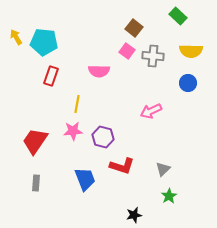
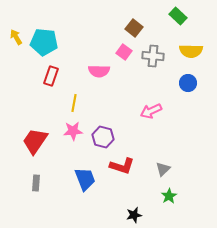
pink square: moved 3 px left, 1 px down
yellow line: moved 3 px left, 1 px up
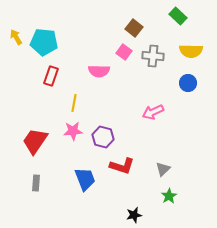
pink arrow: moved 2 px right, 1 px down
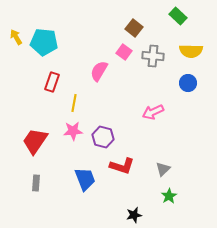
pink semicircle: rotated 120 degrees clockwise
red rectangle: moved 1 px right, 6 px down
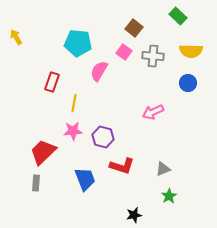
cyan pentagon: moved 34 px right, 1 px down
red trapezoid: moved 8 px right, 11 px down; rotated 12 degrees clockwise
gray triangle: rotated 21 degrees clockwise
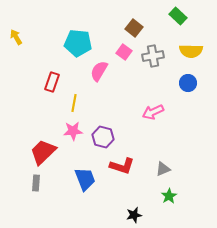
gray cross: rotated 15 degrees counterclockwise
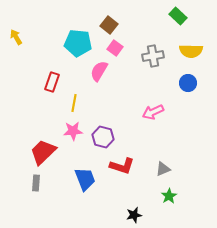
brown square: moved 25 px left, 3 px up
pink square: moved 9 px left, 4 px up
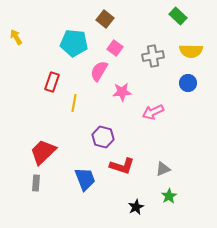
brown square: moved 4 px left, 6 px up
cyan pentagon: moved 4 px left
pink star: moved 49 px right, 39 px up
black star: moved 2 px right, 8 px up; rotated 14 degrees counterclockwise
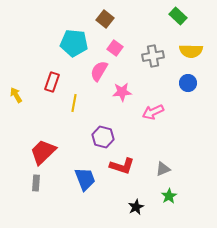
yellow arrow: moved 58 px down
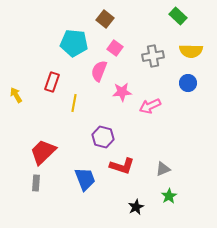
pink semicircle: rotated 10 degrees counterclockwise
pink arrow: moved 3 px left, 6 px up
